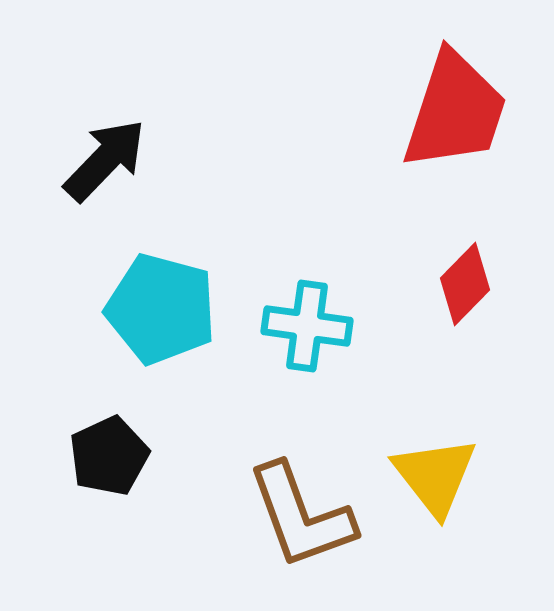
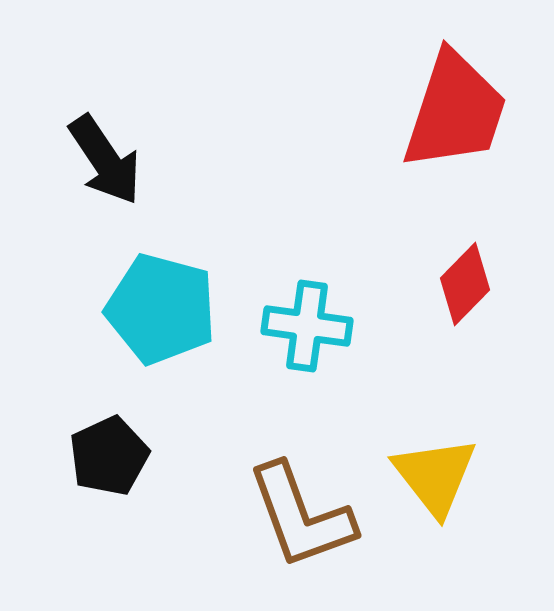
black arrow: rotated 102 degrees clockwise
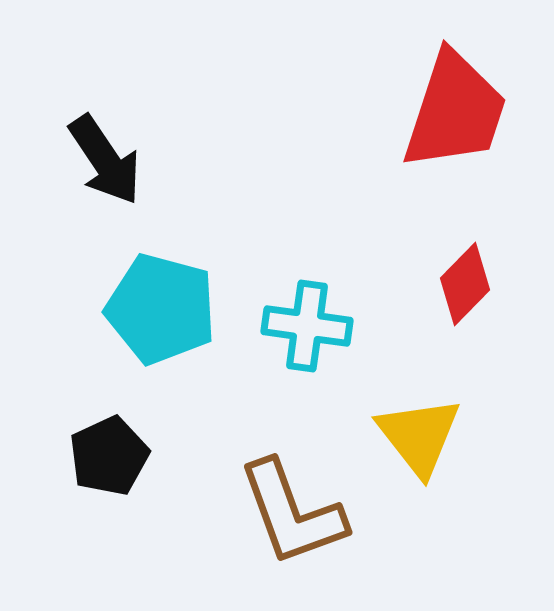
yellow triangle: moved 16 px left, 40 px up
brown L-shape: moved 9 px left, 3 px up
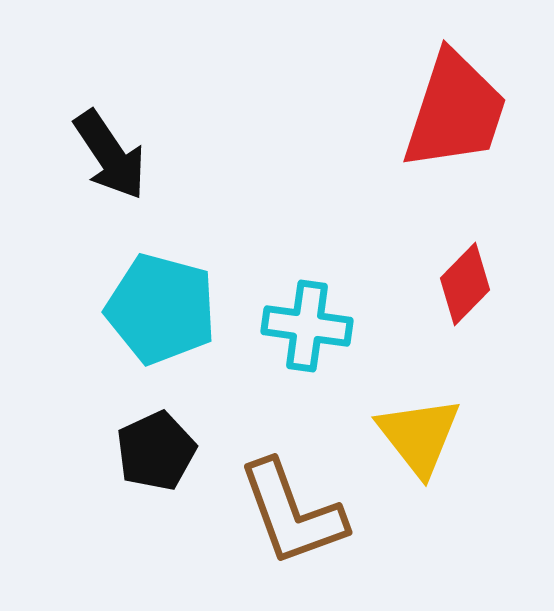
black arrow: moved 5 px right, 5 px up
black pentagon: moved 47 px right, 5 px up
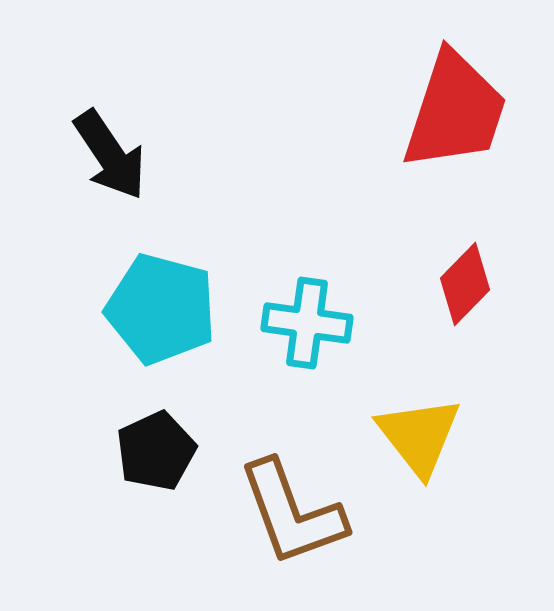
cyan cross: moved 3 px up
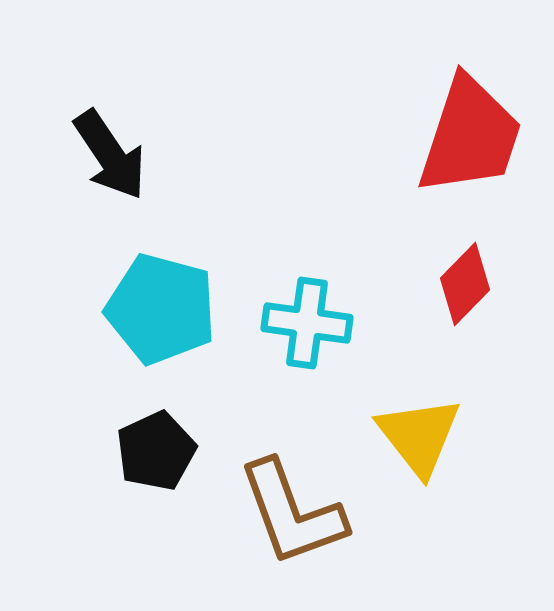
red trapezoid: moved 15 px right, 25 px down
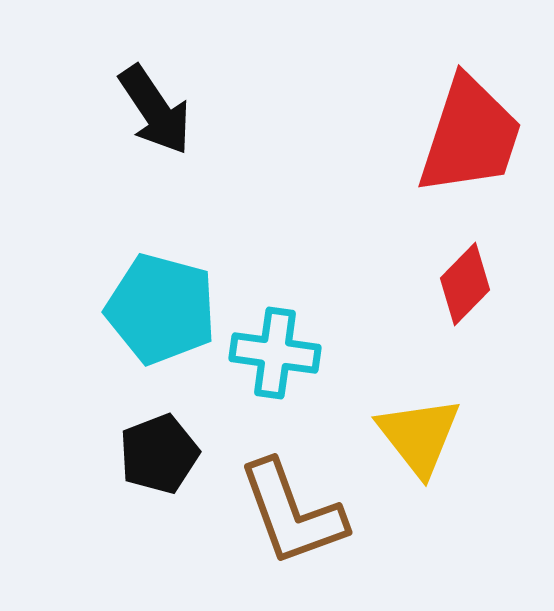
black arrow: moved 45 px right, 45 px up
cyan cross: moved 32 px left, 30 px down
black pentagon: moved 3 px right, 3 px down; rotated 4 degrees clockwise
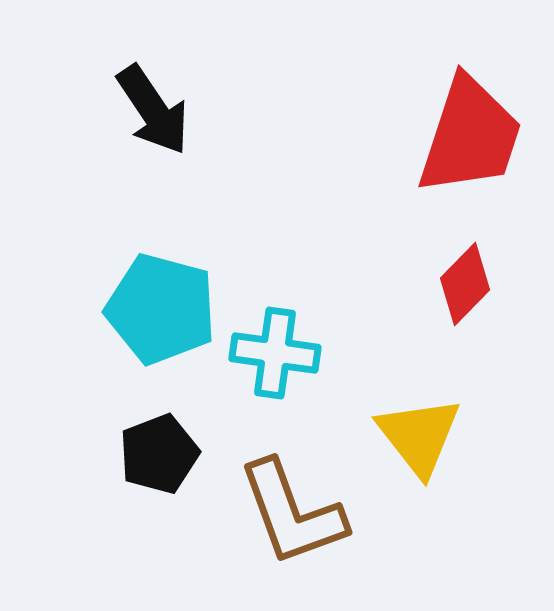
black arrow: moved 2 px left
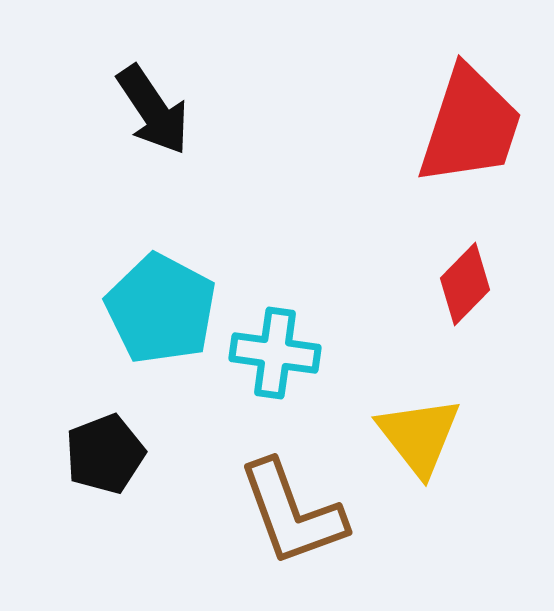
red trapezoid: moved 10 px up
cyan pentagon: rotated 13 degrees clockwise
black pentagon: moved 54 px left
